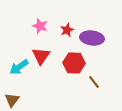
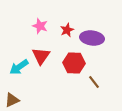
brown triangle: rotated 28 degrees clockwise
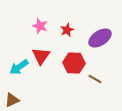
purple ellipse: moved 8 px right; rotated 40 degrees counterclockwise
brown line: moved 1 px right, 3 px up; rotated 24 degrees counterclockwise
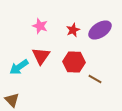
red star: moved 6 px right
purple ellipse: moved 8 px up
red hexagon: moved 1 px up
brown triangle: rotated 49 degrees counterclockwise
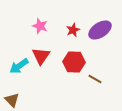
cyan arrow: moved 1 px up
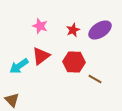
red triangle: rotated 18 degrees clockwise
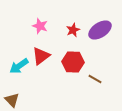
red hexagon: moved 1 px left
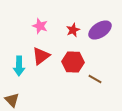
cyan arrow: rotated 54 degrees counterclockwise
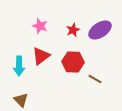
brown triangle: moved 9 px right
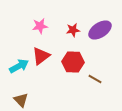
pink star: rotated 28 degrees counterclockwise
red star: rotated 16 degrees clockwise
cyan arrow: rotated 120 degrees counterclockwise
